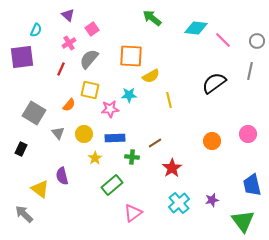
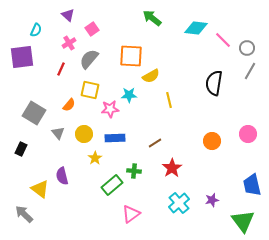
gray circle: moved 10 px left, 7 px down
gray line: rotated 18 degrees clockwise
black semicircle: rotated 45 degrees counterclockwise
green cross: moved 2 px right, 14 px down
pink triangle: moved 2 px left, 1 px down
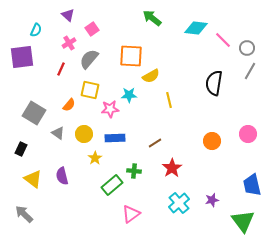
gray triangle: rotated 16 degrees counterclockwise
yellow triangle: moved 7 px left, 10 px up
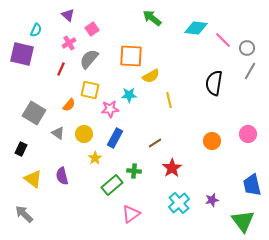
purple square: moved 3 px up; rotated 20 degrees clockwise
blue rectangle: rotated 60 degrees counterclockwise
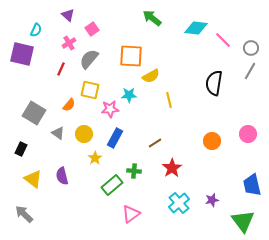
gray circle: moved 4 px right
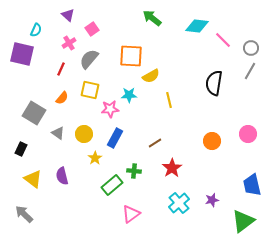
cyan diamond: moved 1 px right, 2 px up
orange semicircle: moved 7 px left, 7 px up
green triangle: rotated 30 degrees clockwise
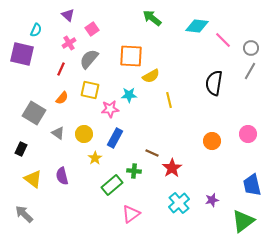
brown line: moved 3 px left, 10 px down; rotated 56 degrees clockwise
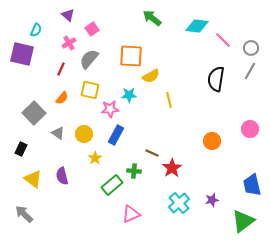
black semicircle: moved 2 px right, 4 px up
gray square: rotated 15 degrees clockwise
pink circle: moved 2 px right, 5 px up
blue rectangle: moved 1 px right, 3 px up
pink triangle: rotated 12 degrees clockwise
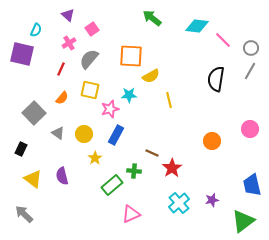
pink star: rotated 12 degrees counterclockwise
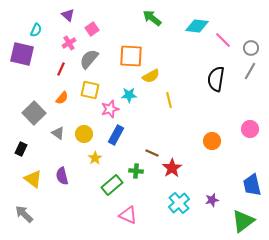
green cross: moved 2 px right
pink triangle: moved 3 px left, 1 px down; rotated 48 degrees clockwise
